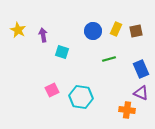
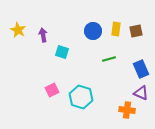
yellow rectangle: rotated 16 degrees counterclockwise
cyan hexagon: rotated 10 degrees clockwise
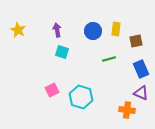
brown square: moved 10 px down
purple arrow: moved 14 px right, 5 px up
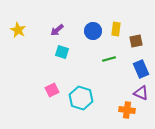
purple arrow: rotated 120 degrees counterclockwise
cyan hexagon: moved 1 px down
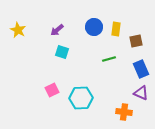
blue circle: moved 1 px right, 4 px up
cyan hexagon: rotated 20 degrees counterclockwise
orange cross: moved 3 px left, 2 px down
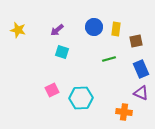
yellow star: rotated 14 degrees counterclockwise
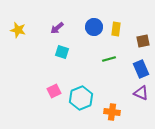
purple arrow: moved 2 px up
brown square: moved 7 px right
pink square: moved 2 px right, 1 px down
cyan hexagon: rotated 20 degrees counterclockwise
orange cross: moved 12 px left
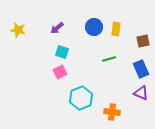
pink square: moved 6 px right, 19 px up
